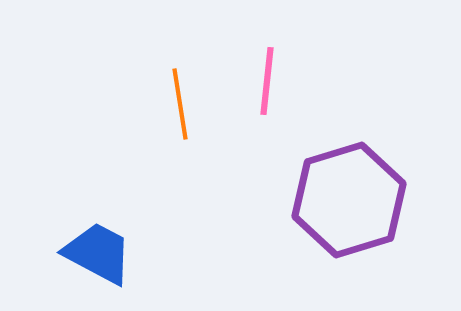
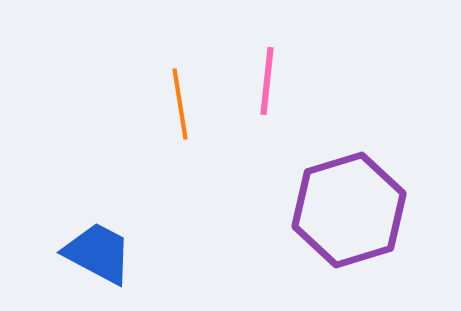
purple hexagon: moved 10 px down
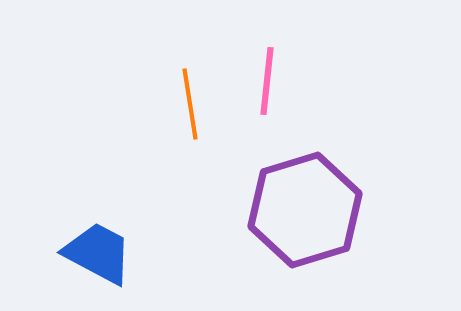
orange line: moved 10 px right
purple hexagon: moved 44 px left
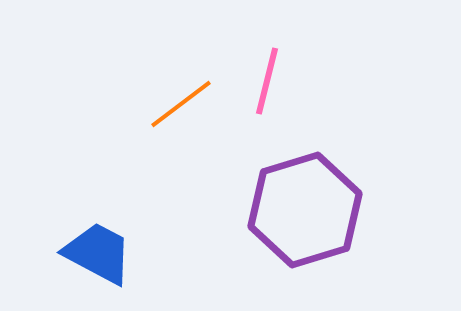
pink line: rotated 8 degrees clockwise
orange line: moved 9 px left; rotated 62 degrees clockwise
